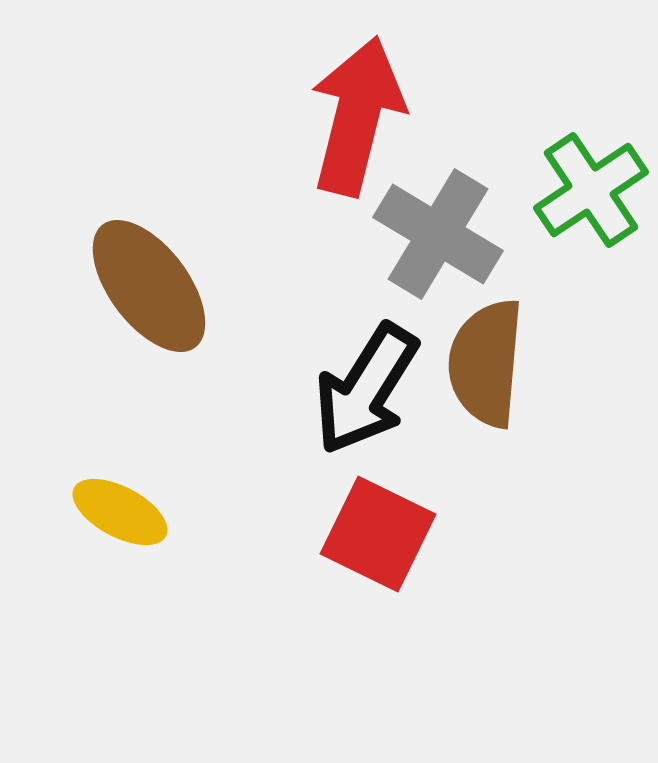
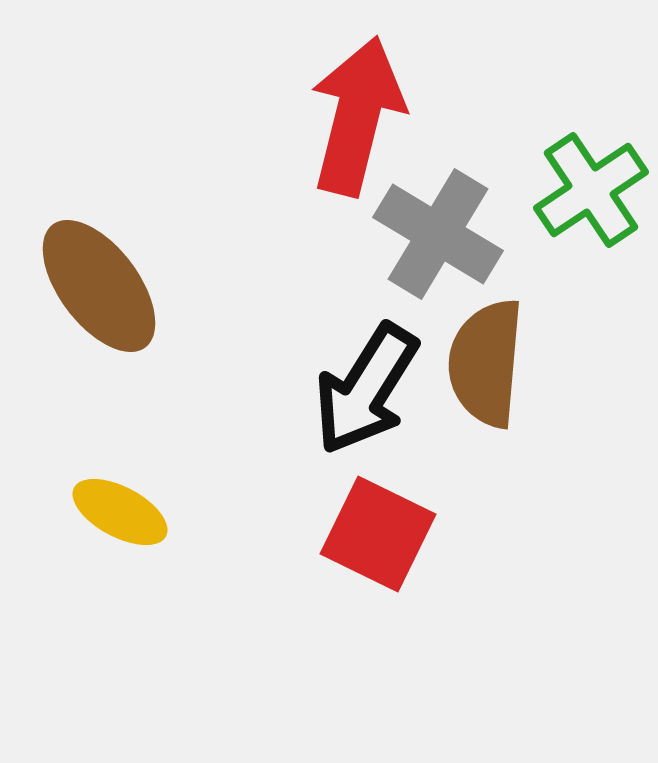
brown ellipse: moved 50 px left
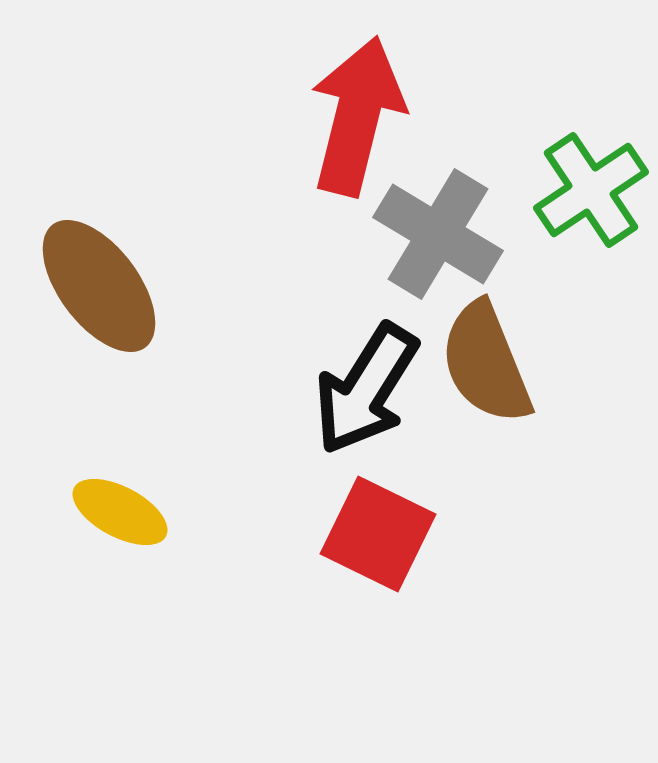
brown semicircle: rotated 27 degrees counterclockwise
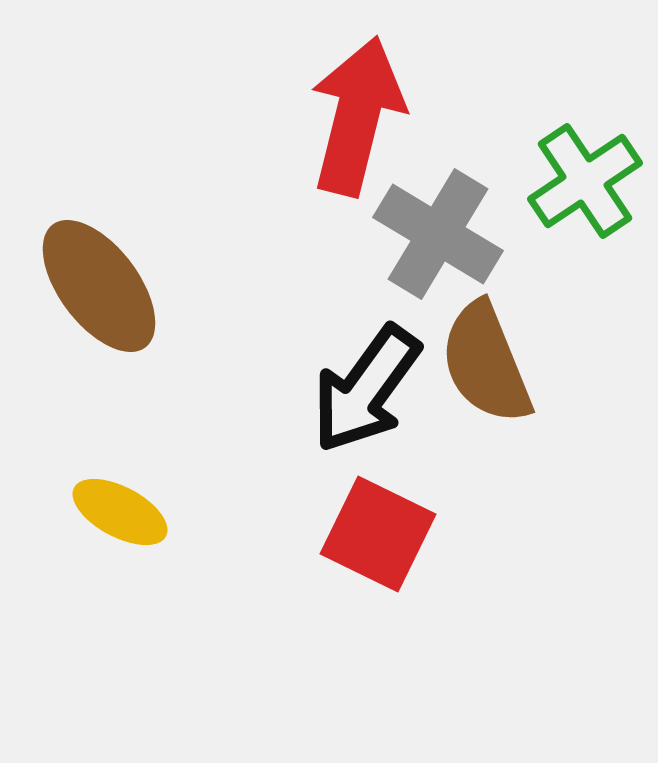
green cross: moved 6 px left, 9 px up
black arrow: rotated 4 degrees clockwise
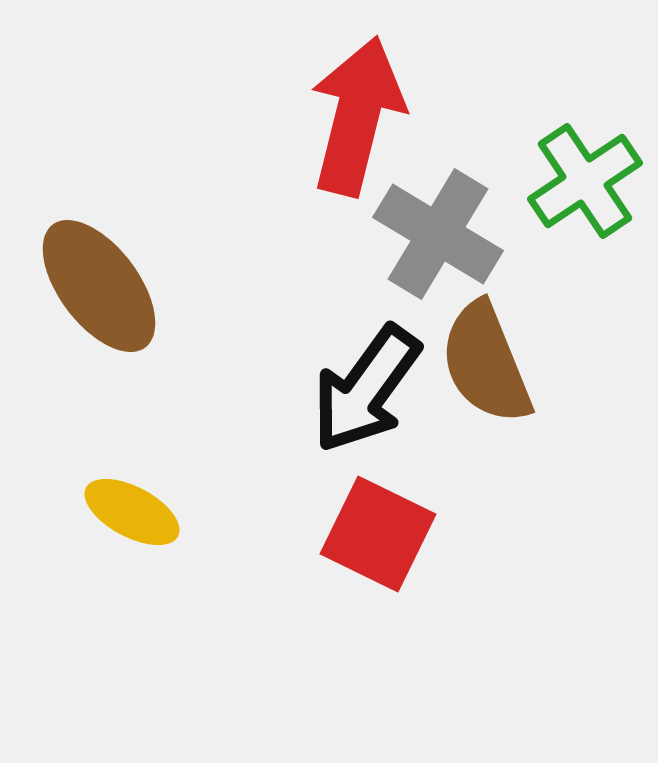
yellow ellipse: moved 12 px right
